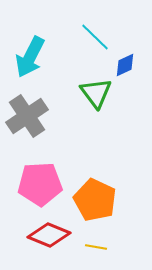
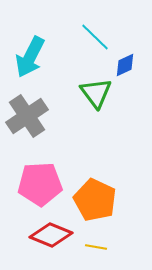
red diamond: moved 2 px right
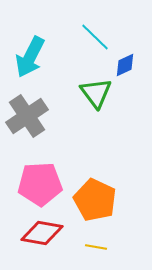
red diamond: moved 9 px left, 2 px up; rotated 12 degrees counterclockwise
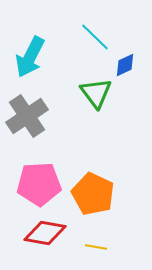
pink pentagon: moved 1 px left
orange pentagon: moved 2 px left, 6 px up
red diamond: moved 3 px right
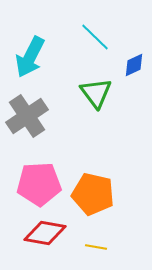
blue diamond: moved 9 px right
orange pentagon: rotated 12 degrees counterclockwise
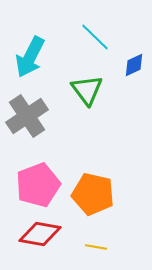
green triangle: moved 9 px left, 3 px up
pink pentagon: moved 1 px left, 1 px down; rotated 18 degrees counterclockwise
red diamond: moved 5 px left, 1 px down
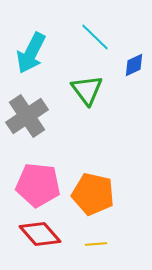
cyan arrow: moved 1 px right, 4 px up
pink pentagon: rotated 27 degrees clockwise
red diamond: rotated 39 degrees clockwise
yellow line: moved 3 px up; rotated 15 degrees counterclockwise
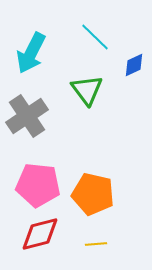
red diamond: rotated 63 degrees counterclockwise
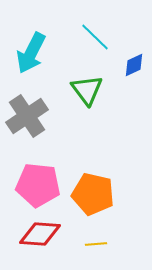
red diamond: rotated 18 degrees clockwise
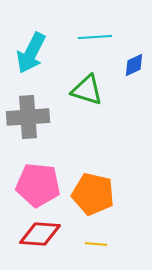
cyan line: rotated 48 degrees counterclockwise
green triangle: rotated 36 degrees counterclockwise
gray cross: moved 1 px right, 1 px down; rotated 30 degrees clockwise
yellow line: rotated 10 degrees clockwise
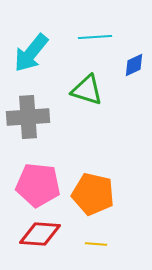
cyan arrow: rotated 12 degrees clockwise
